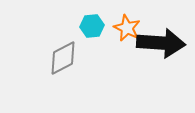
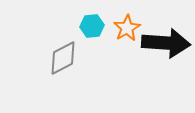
orange star: rotated 16 degrees clockwise
black arrow: moved 5 px right
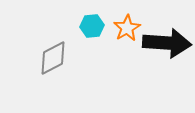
black arrow: moved 1 px right
gray diamond: moved 10 px left
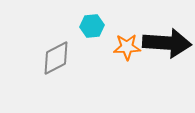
orange star: moved 19 px down; rotated 28 degrees clockwise
gray diamond: moved 3 px right
